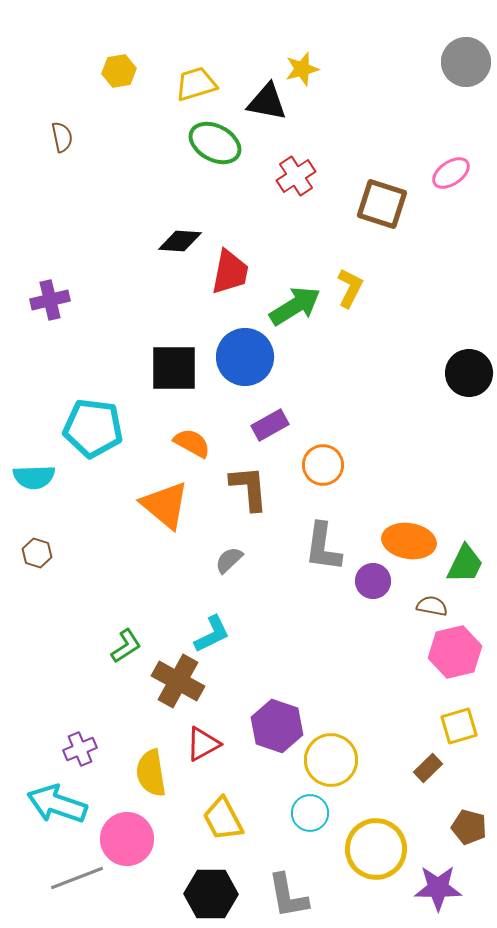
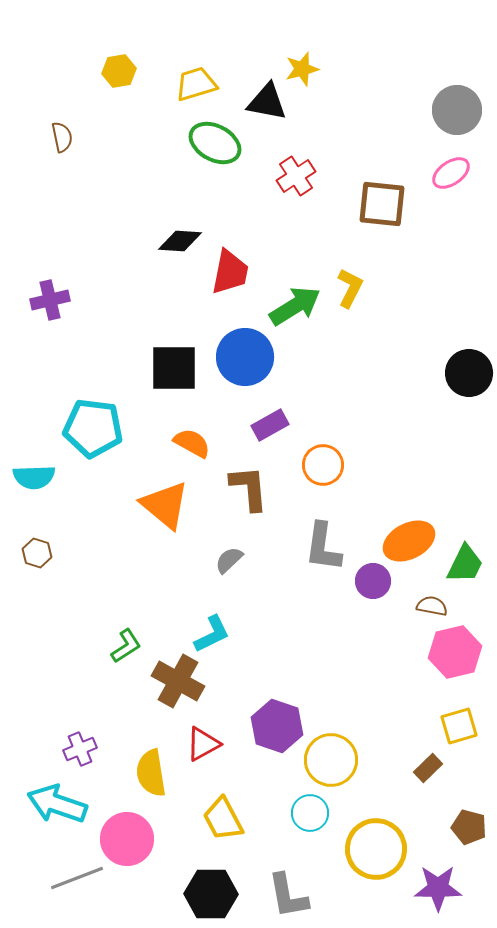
gray circle at (466, 62): moved 9 px left, 48 px down
brown square at (382, 204): rotated 12 degrees counterclockwise
orange ellipse at (409, 541): rotated 36 degrees counterclockwise
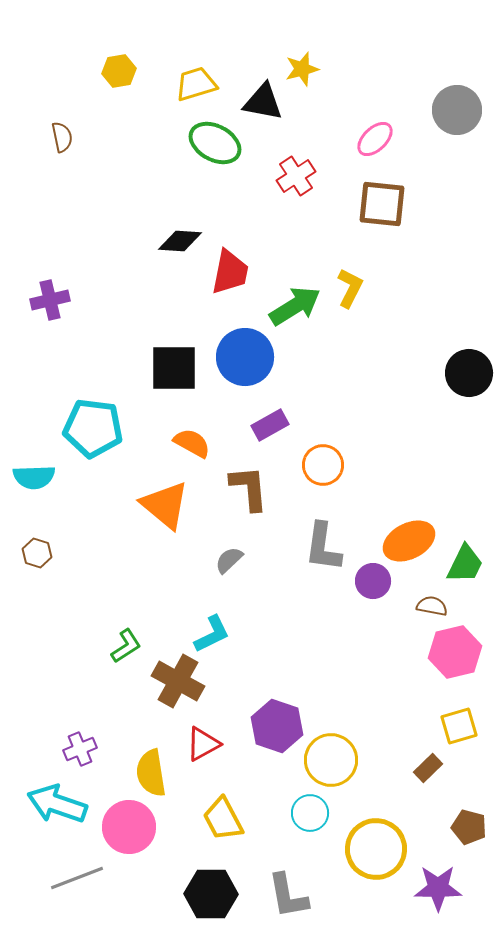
black triangle at (267, 102): moved 4 px left
pink ellipse at (451, 173): moved 76 px left, 34 px up; rotated 9 degrees counterclockwise
pink circle at (127, 839): moved 2 px right, 12 px up
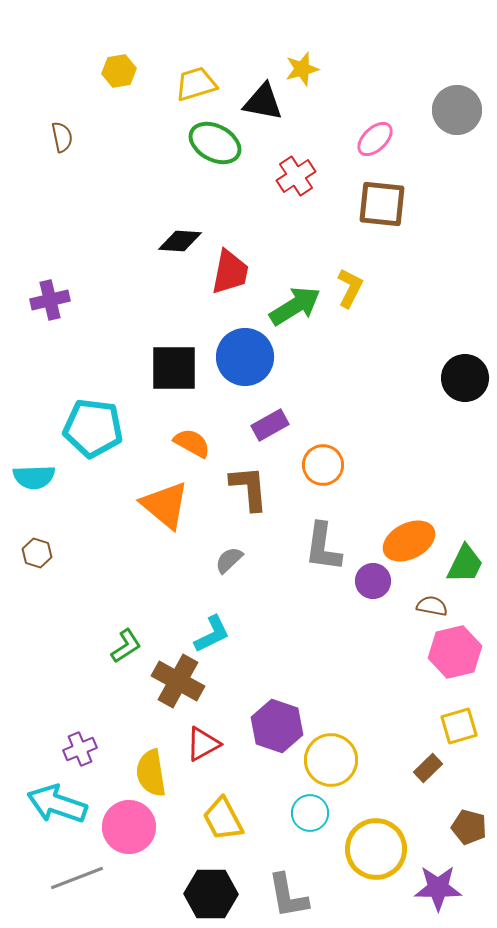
black circle at (469, 373): moved 4 px left, 5 px down
